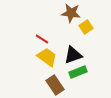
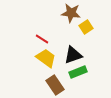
yellow trapezoid: moved 1 px left, 1 px down
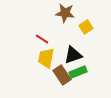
brown star: moved 6 px left
yellow trapezoid: rotated 115 degrees counterclockwise
brown rectangle: moved 7 px right, 10 px up
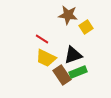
brown star: moved 3 px right, 2 px down
yellow trapezoid: rotated 75 degrees counterclockwise
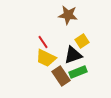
yellow square: moved 4 px left, 14 px down
red line: moved 1 px right, 3 px down; rotated 24 degrees clockwise
brown rectangle: moved 1 px left, 1 px down
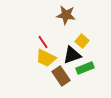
brown star: moved 2 px left
yellow square: rotated 16 degrees counterclockwise
black triangle: moved 1 px left
green rectangle: moved 7 px right, 4 px up
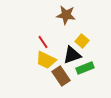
yellow trapezoid: moved 2 px down
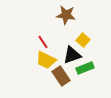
yellow square: moved 1 px right, 1 px up
